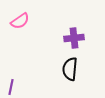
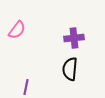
pink semicircle: moved 3 px left, 9 px down; rotated 18 degrees counterclockwise
purple line: moved 15 px right
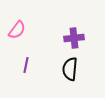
purple line: moved 22 px up
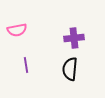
pink semicircle: rotated 42 degrees clockwise
purple line: rotated 21 degrees counterclockwise
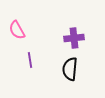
pink semicircle: rotated 72 degrees clockwise
purple line: moved 4 px right, 5 px up
